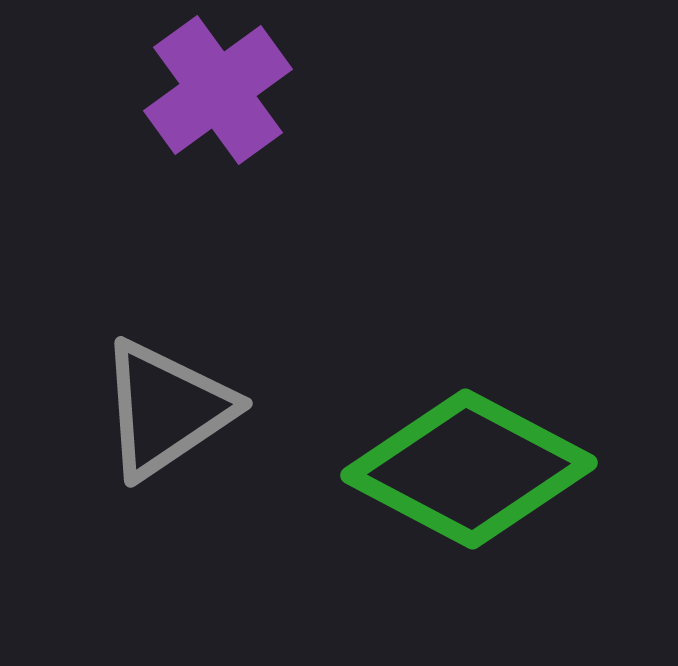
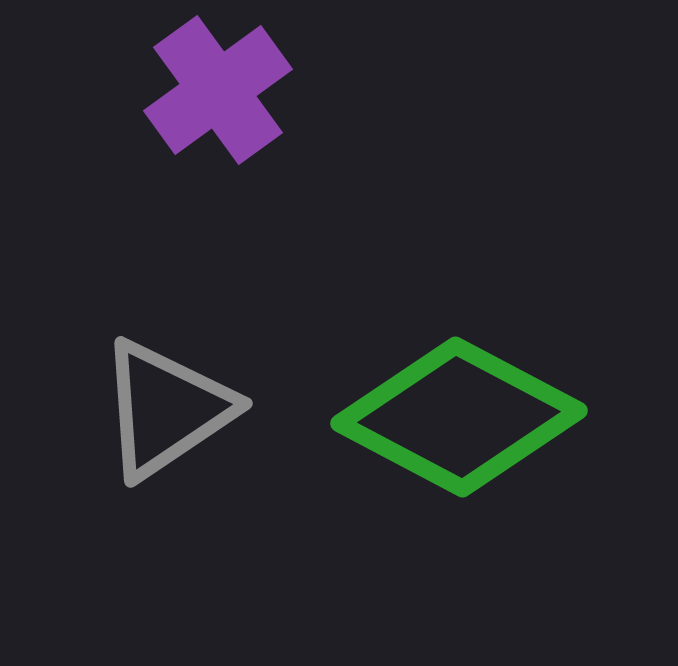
green diamond: moved 10 px left, 52 px up
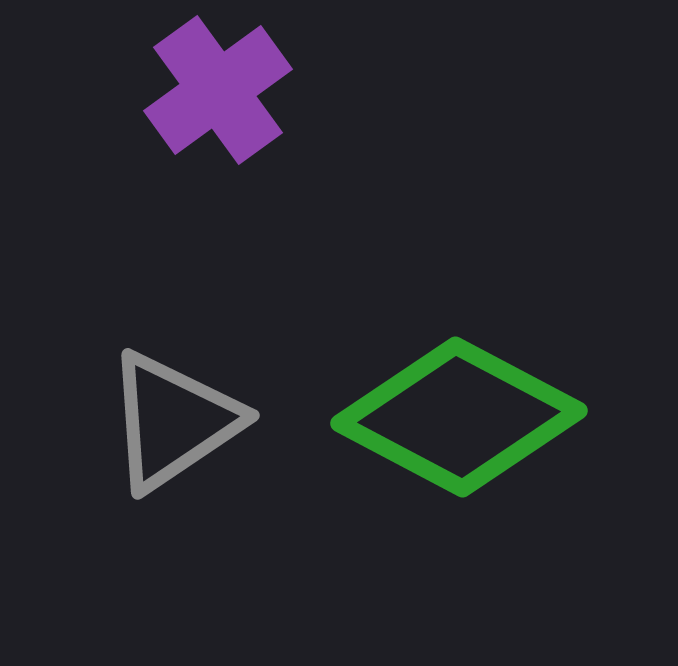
gray triangle: moved 7 px right, 12 px down
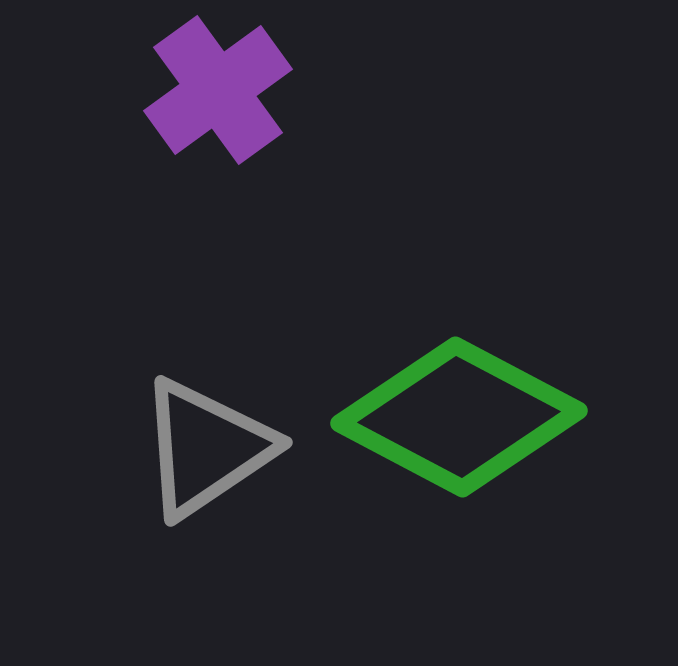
gray triangle: moved 33 px right, 27 px down
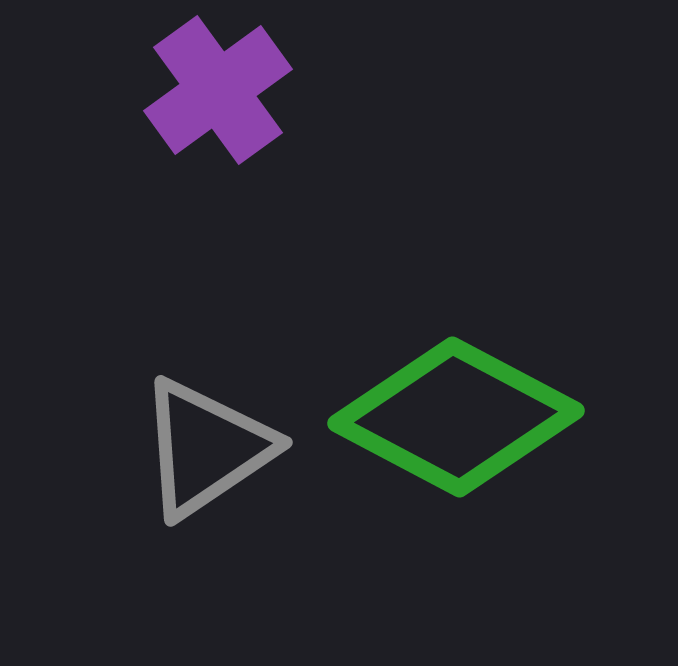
green diamond: moved 3 px left
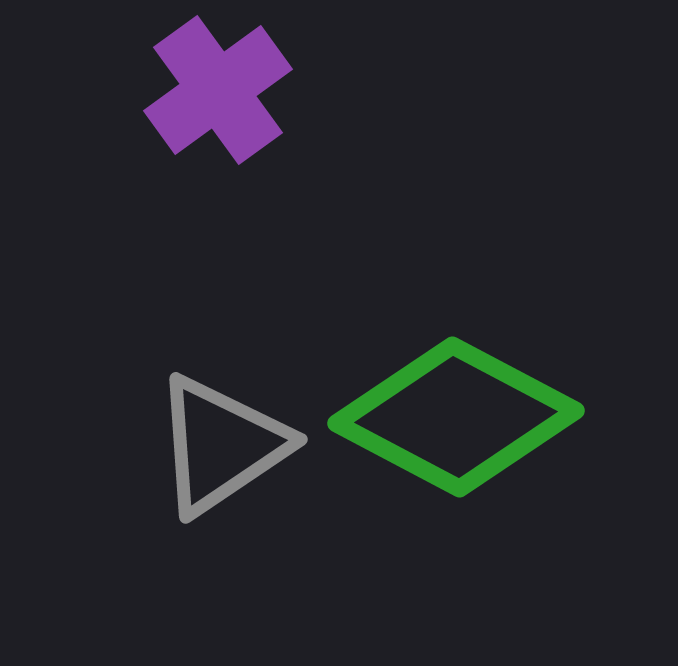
gray triangle: moved 15 px right, 3 px up
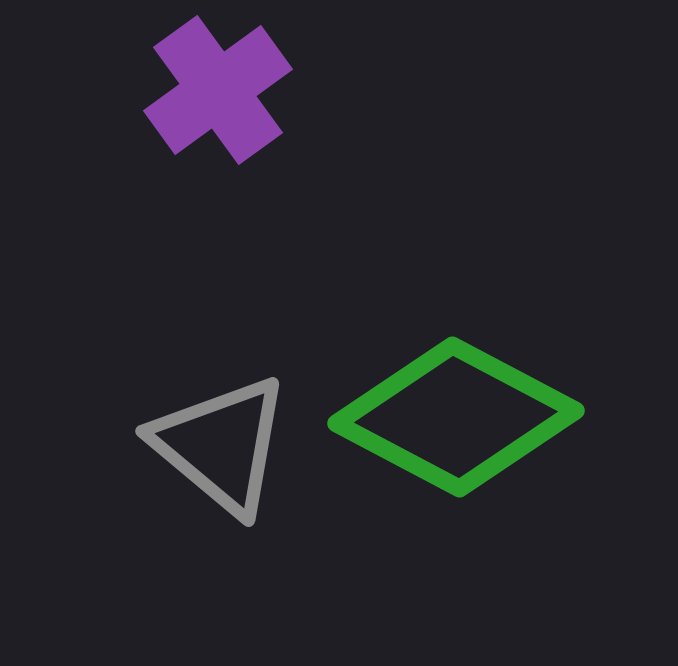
gray triangle: rotated 46 degrees counterclockwise
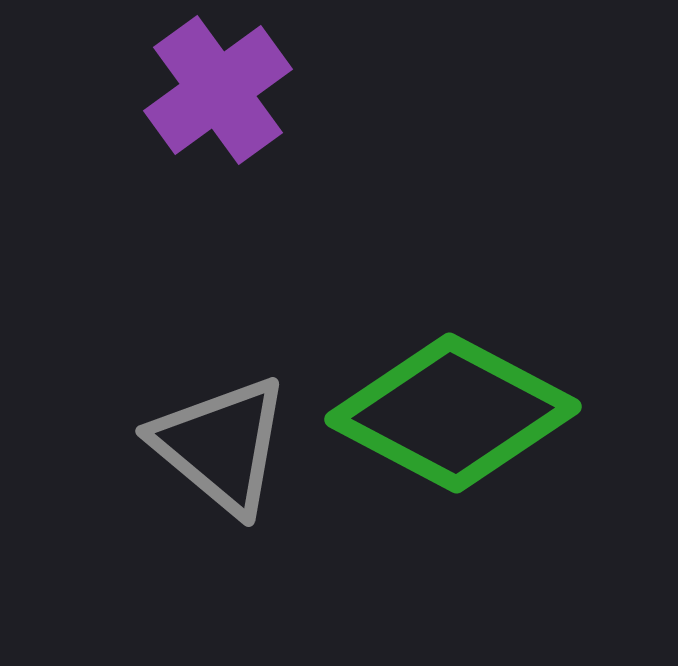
green diamond: moved 3 px left, 4 px up
